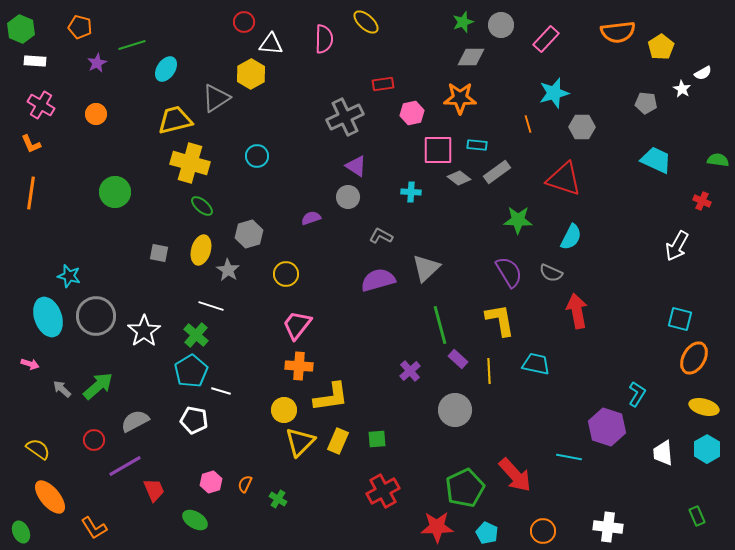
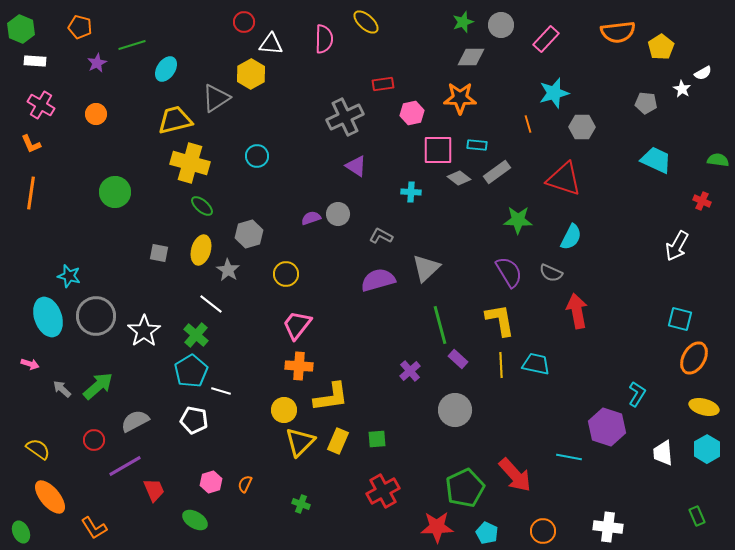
gray circle at (348, 197): moved 10 px left, 17 px down
white line at (211, 306): moved 2 px up; rotated 20 degrees clockwise
yellow line at (489, 371): moved 12 px right, 6 px up
green cross at (278, 499): moved 23 px right, 5 px down; rotated 12 degrees counterclockwise
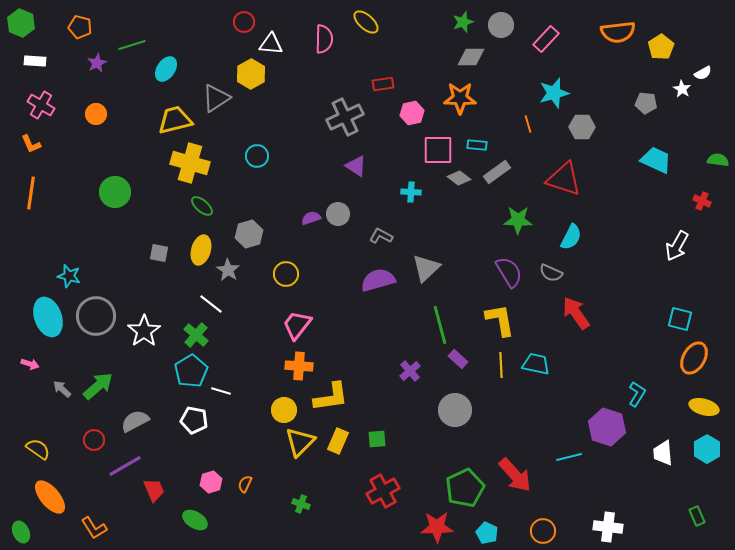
green hexagon at (21, 29): moved 6 px up
red arrow at (577, 311): moved 1 px left, 2 px down; rotated 24 degrees counterclockwise
cyan line at (569, 457): rotated 25 degrees counterclockwise
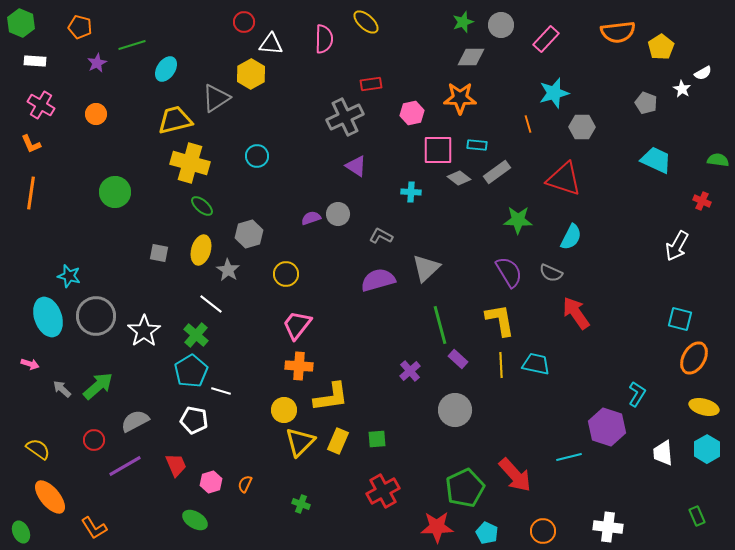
red rectangle at (383, 84): moved 12 px left
gray pentagon at (646, 103): rotated 15 degrees clockwise
red trapezoid at (154, 490): moved 22 px right, 25 px up
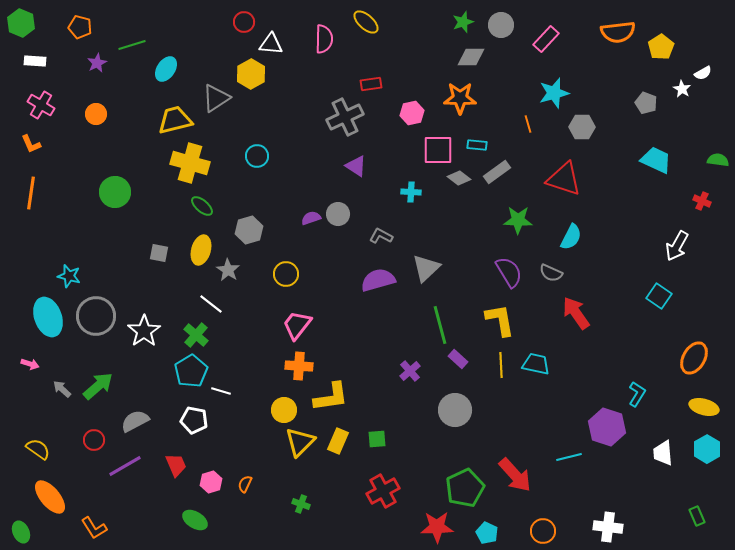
gray hexagon at (249, 234): moved 4 px up
cyan square at (680, 319): moved 21 px left, 23 px up; rotated 20 degrees clockwise
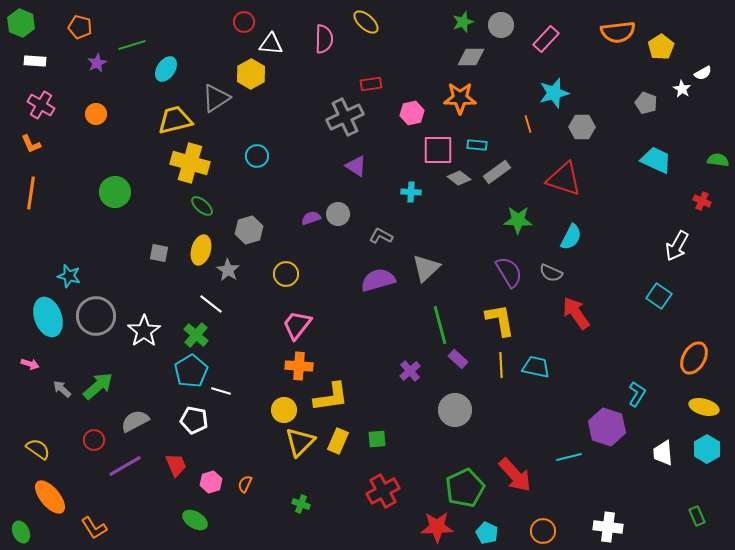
cyan trapezoid at (536, 364): moved 3 px down
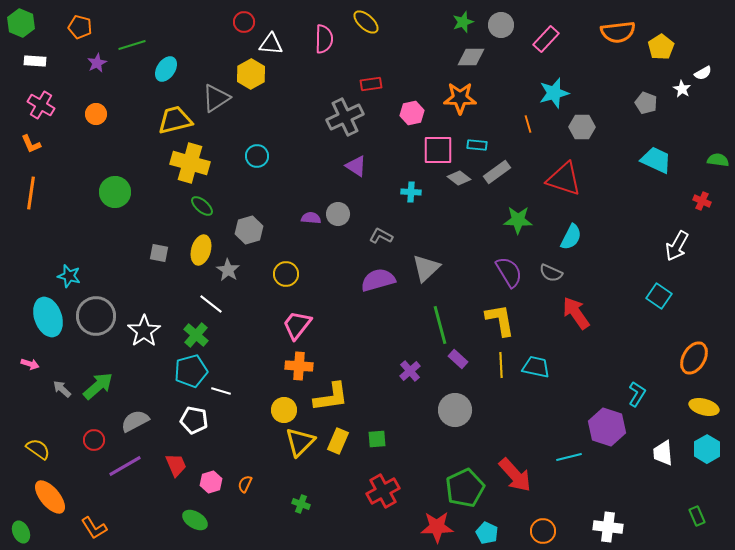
purple semicircle at (311, 218): rotated 24 degrees clockwise
cyan pentagon at (191, 371): rotated 16 degrees clockwise
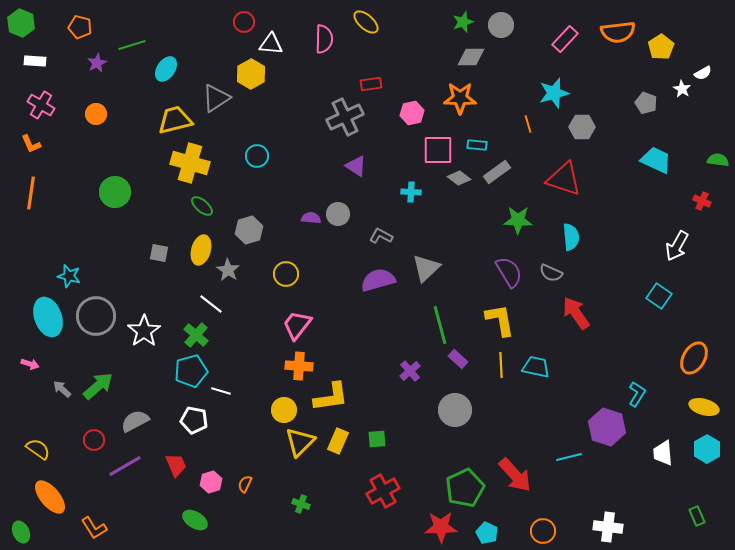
pink rectangle at (546, 39): moved 19 px right
cyan semicircle at (571, 237): rotated 32 degrees counterclockwise
red star at (437, 527): moved 4 px right
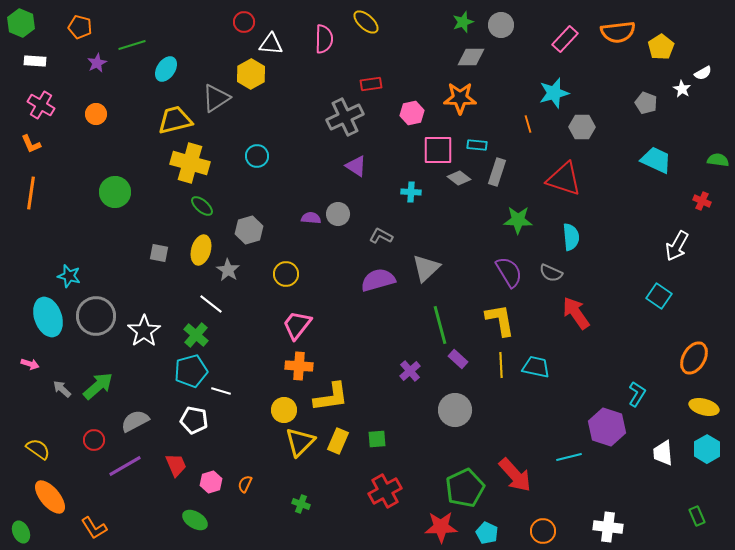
gray rectangle at (497, 172): rotated 36 degrees counterclockwise
red cross at (383, 491): moved 2 px right
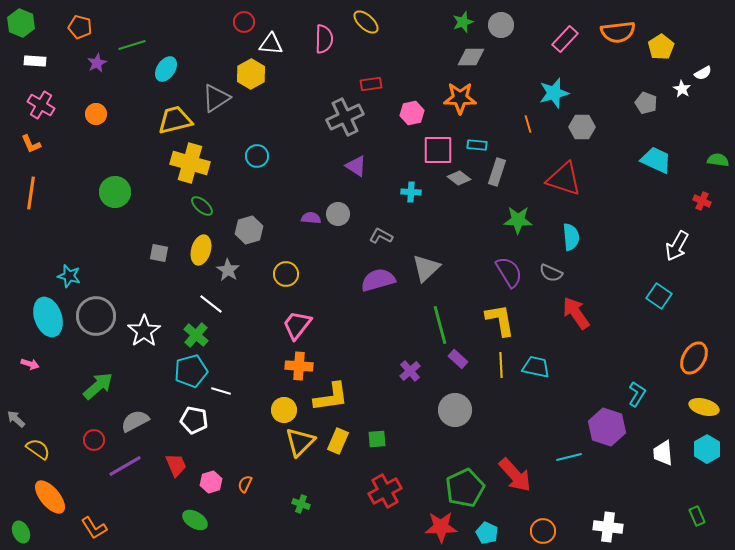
gray arrow at (62, 389): moved 46 px left, 30 px down
